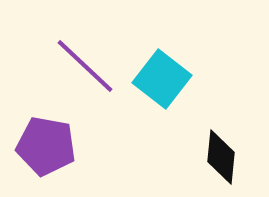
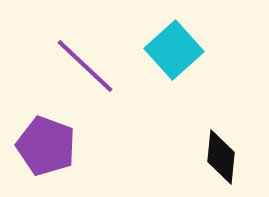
cyan square: moved 12 px right, 29 px up; rotated 10 degrees clockwise
purple pentagon: rotated 10 degrees clockwise
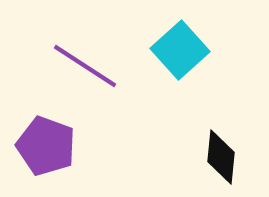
cyan square: moved 6 px right
purple line: rotated 10 degrees counterclockwise
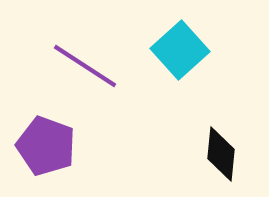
black diamond: moved 3 px up
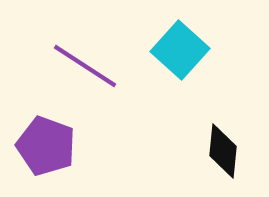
cyan square: rotated 6 degrees counterclockwise
black diamond: moved 2 px right, 3 px up
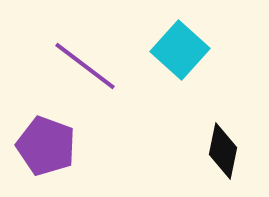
purple line: rotated 4 degrees clockwise
black diamond: rotated 6 degrees clockwise
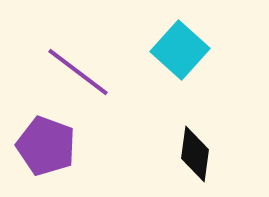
purple line: moved 7 px left, 6 px down
black diamond: moved 28 px left, 3 px down; rotated 4 degrees counterclockwise
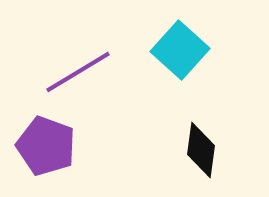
purple line: rotated 68 degrees counterclockwise
black diamond: moved 6 px right, 4 px up
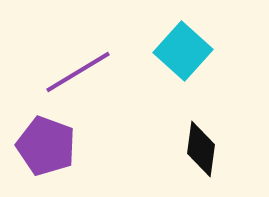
cyan square: moved 3 px right, 1 px down
black diamond: moved 1 px up
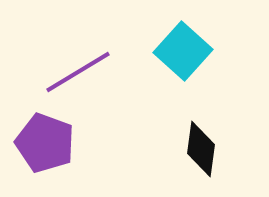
purple pentagon: moved 1 px left, 3 px up
